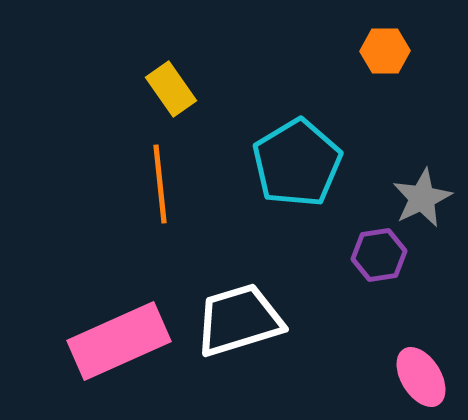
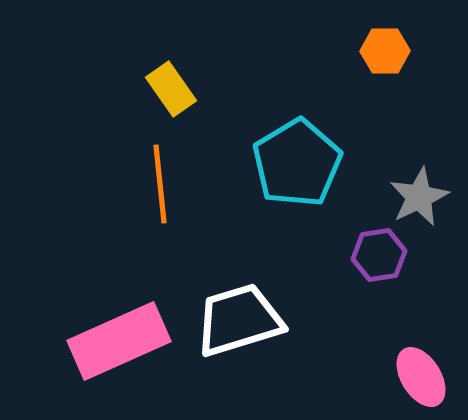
gray star: moved 3 px left, 1 px up
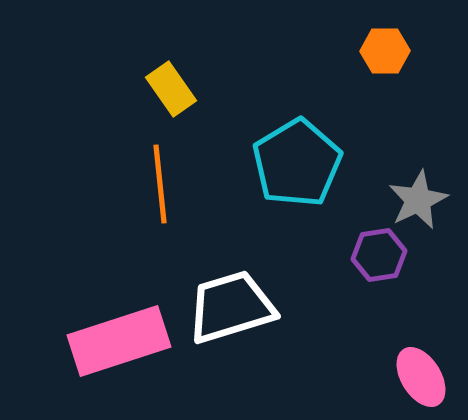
gray star: moved 1 px left, 3 px down
white trapezoid: moved 8 px left, 13 px up
pink rectangle: rotated 6 degrees clockwise
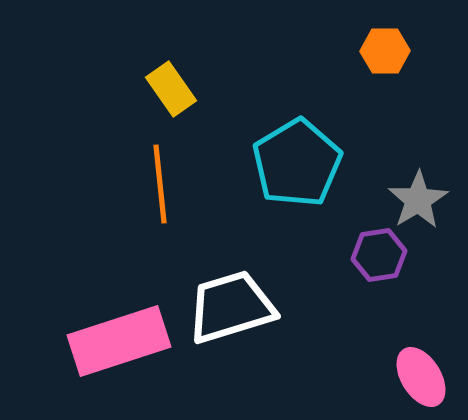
gray star: rotated 6 degrees counterclockwise
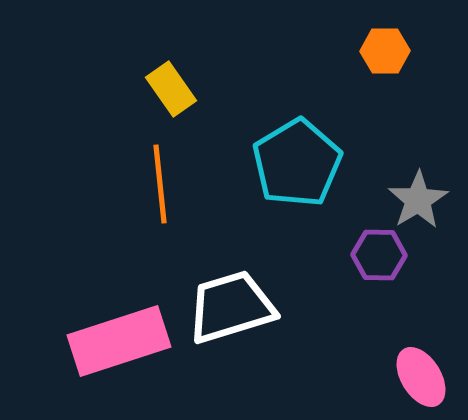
purple hexagon: rotated 10 degrees clockwise
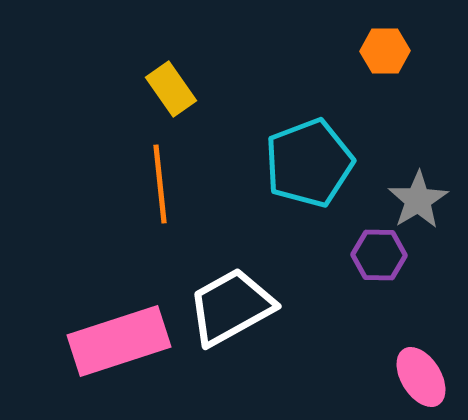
cyan pentagon: moved 12 px right; rotated 10 degrees clockwise
white trapezoid: rotated 12 degrees counterclockwise
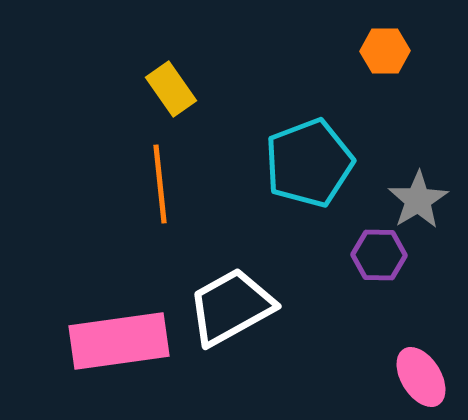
pink rectangle: rotated 10 degrees clockwise
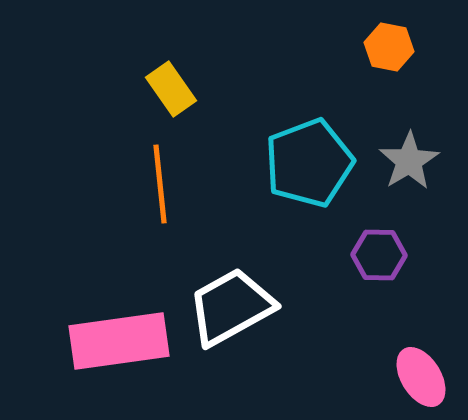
orange hexagon: moved 4 px right, 4 px up; rotated 12 degrees clockwise
gray star: moved 9 px left, 39 px up
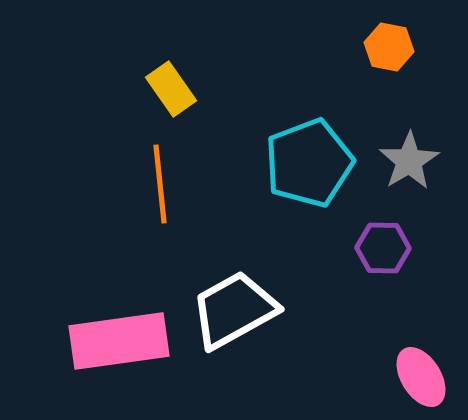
purple hexagon: moved 4 px right, 7 px up
white trapezoid: moved 3 px right, 3 px down
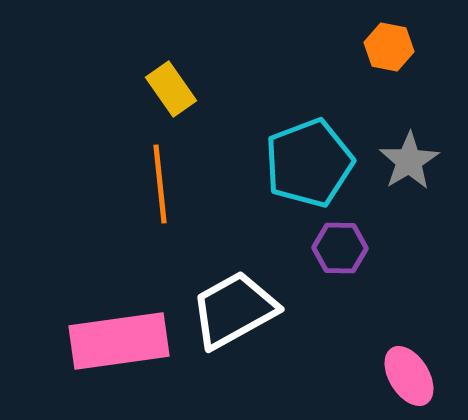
purple hexagon: moved 43 px left
pink ellipse: moved 12 px left, 1 px up
